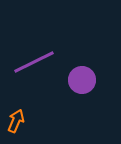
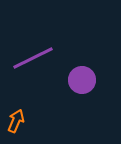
purple line: moved 1 px left, 4 px up
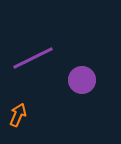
orange arrow: moved 2 px right, 6 px up
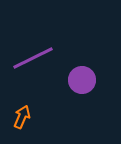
orange arrow: moved 4 px right, 2 px down
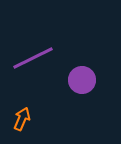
orange arrow: moved 2 px down
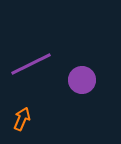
purple line: moved 2 px left, 6 px down
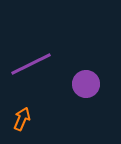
purple circle: moved 4 px right, 4 px down
